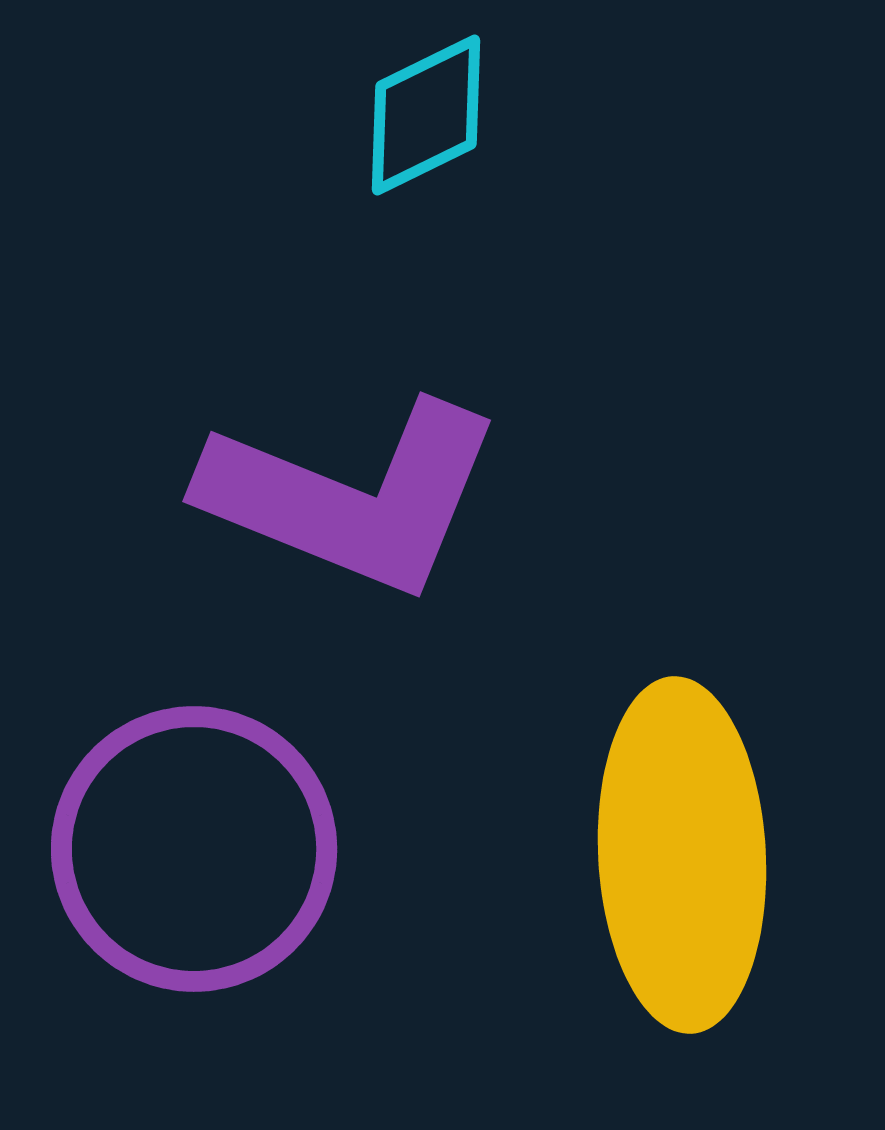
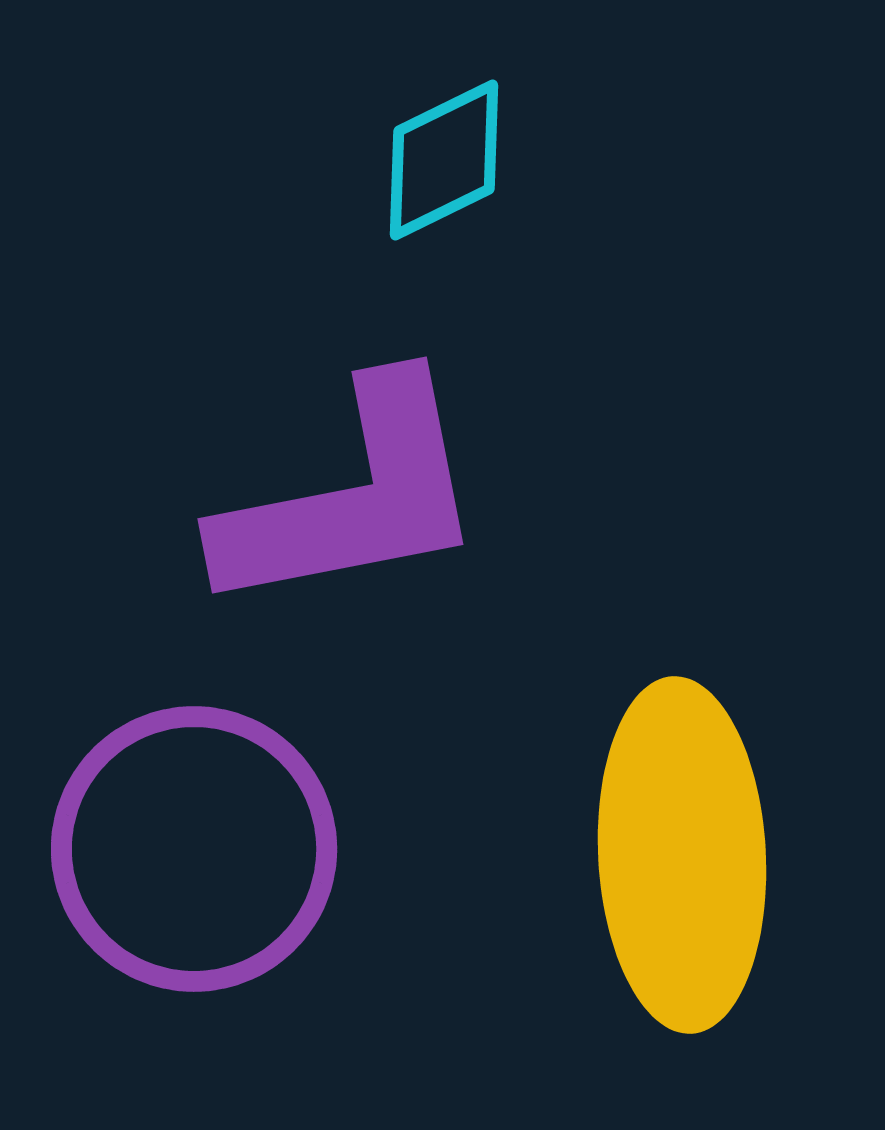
cyan diamond: moved 18 px right, 45 px down
purple L-shape: rotated 33 degrees counterclockwise
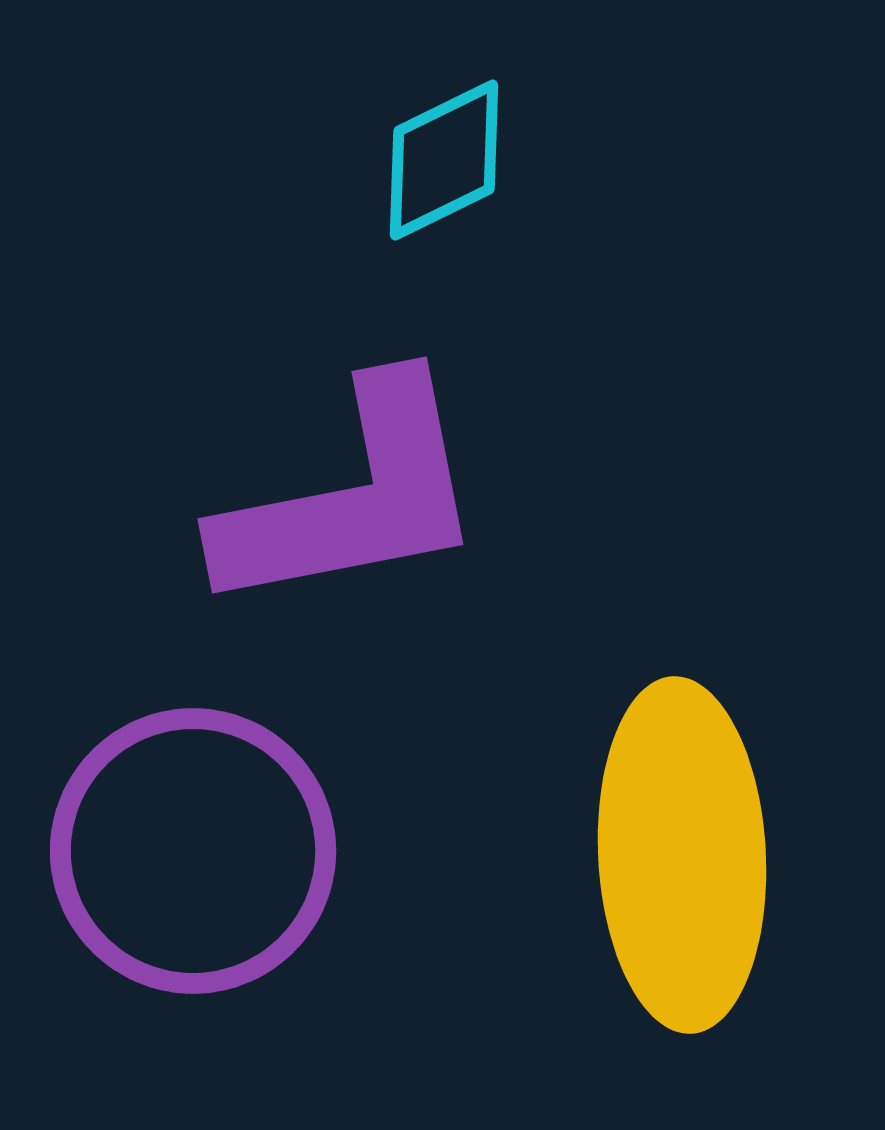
purple circle: moved 1 px left, 2 px down
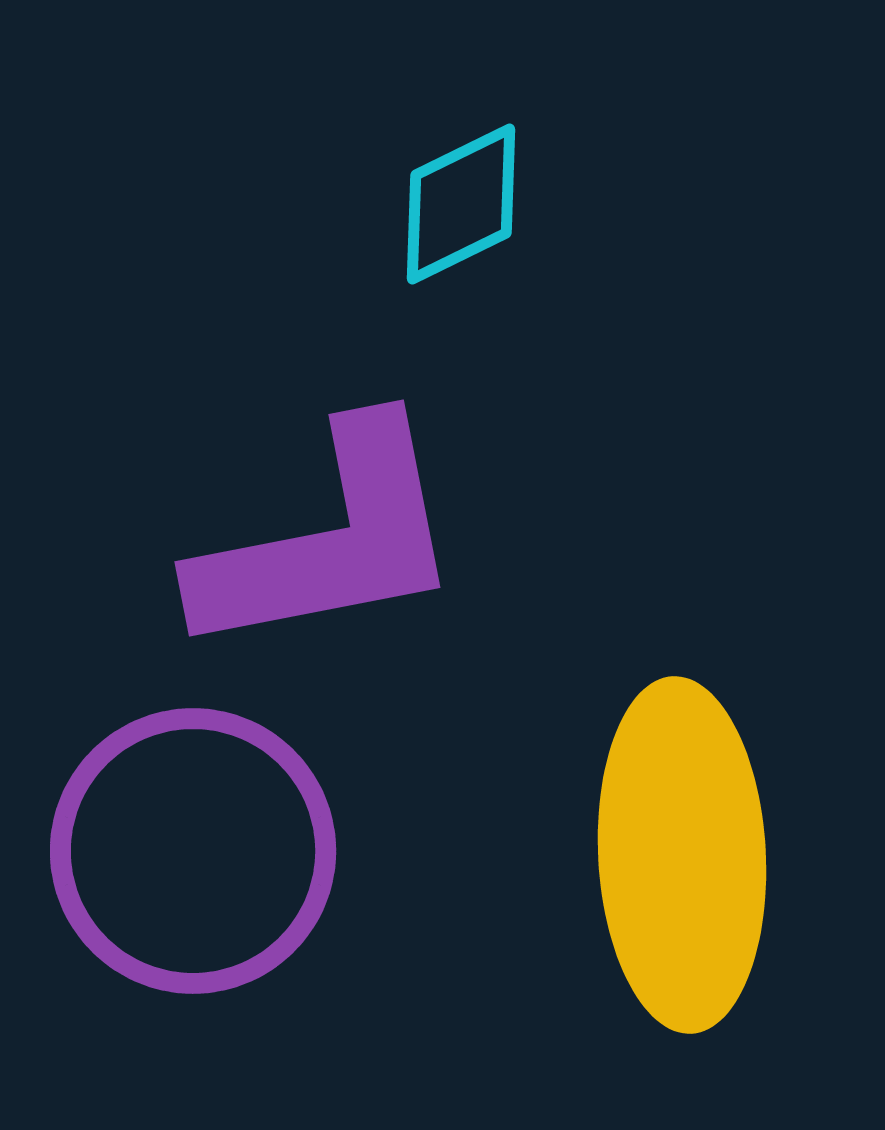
cyan diamond: moved 17 px right, 44 px down
purple L-shape: moved 23 px left, 43 px down
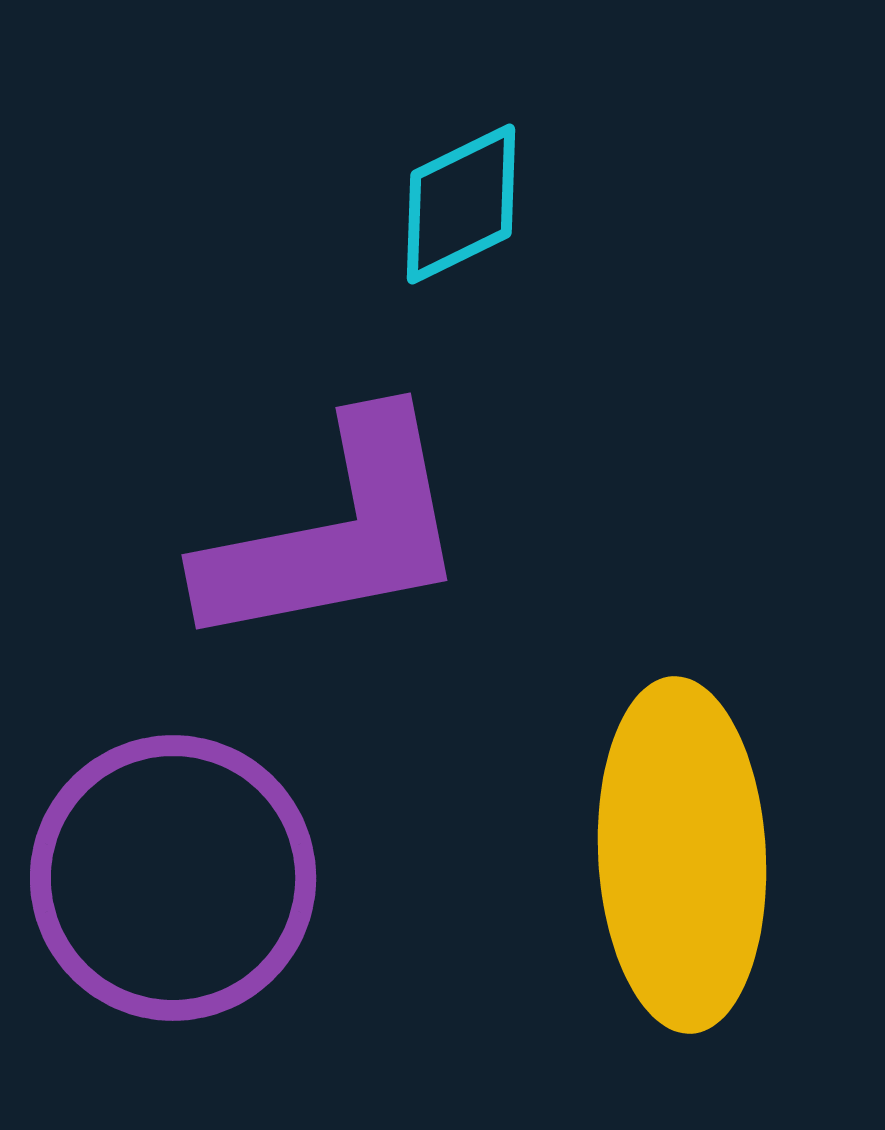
purple L-shape: moved 7 px right, 7 px up
purple circle: moved 20 px left, 27 px down
